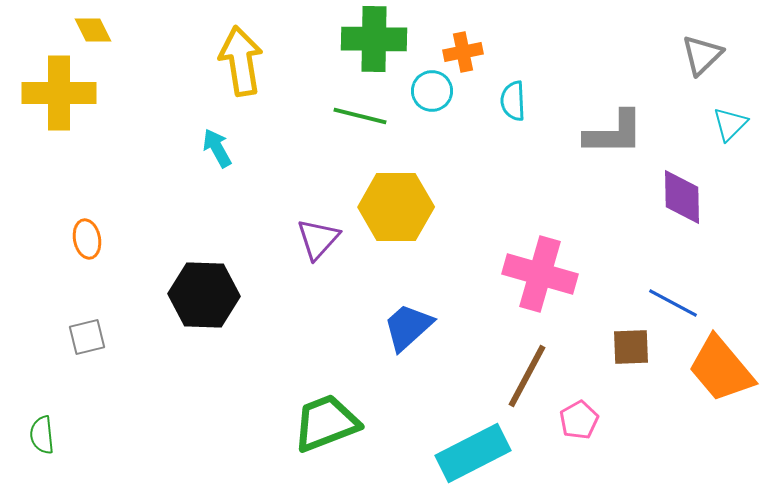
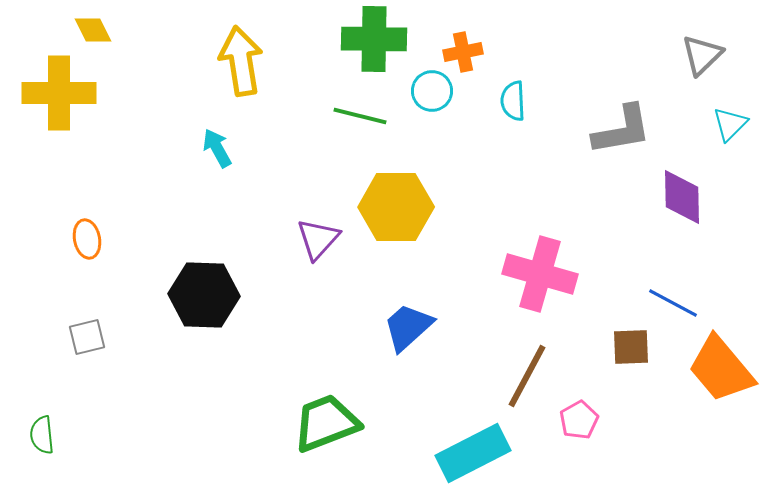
gray L-shape: moved 8 px right, 3 px up; rotated 10 degrees counterclockwise
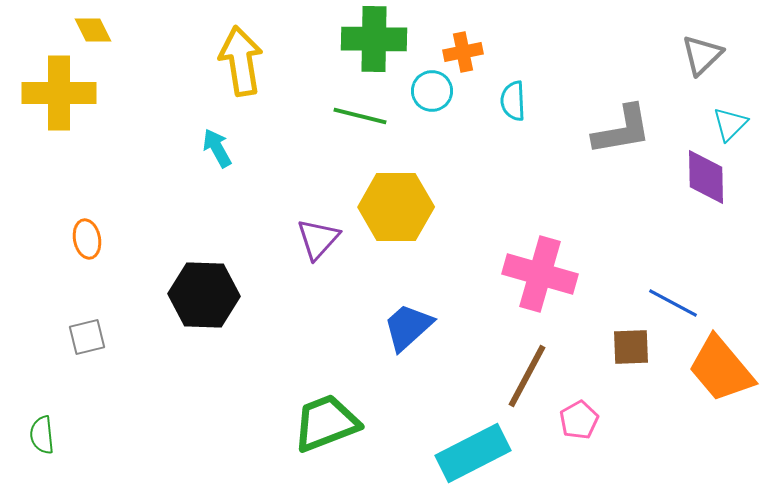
purple diamond: moved 24 px right, 20 px up
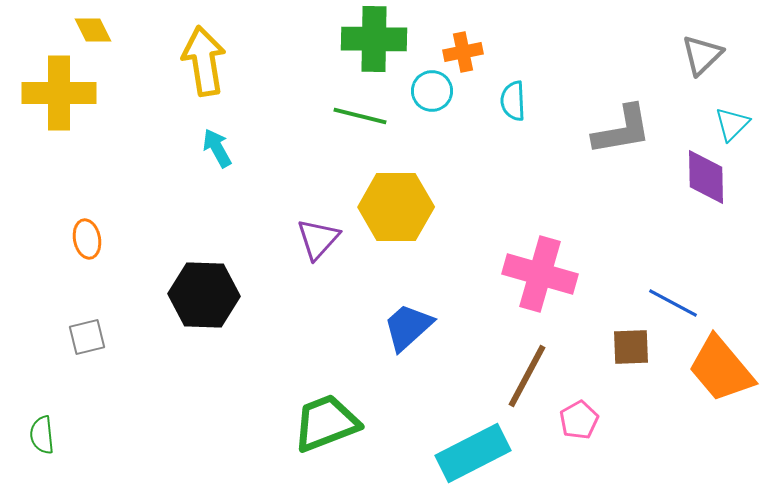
yellow arrow: moved 37 px left
cyan triangle: moved 2 px right
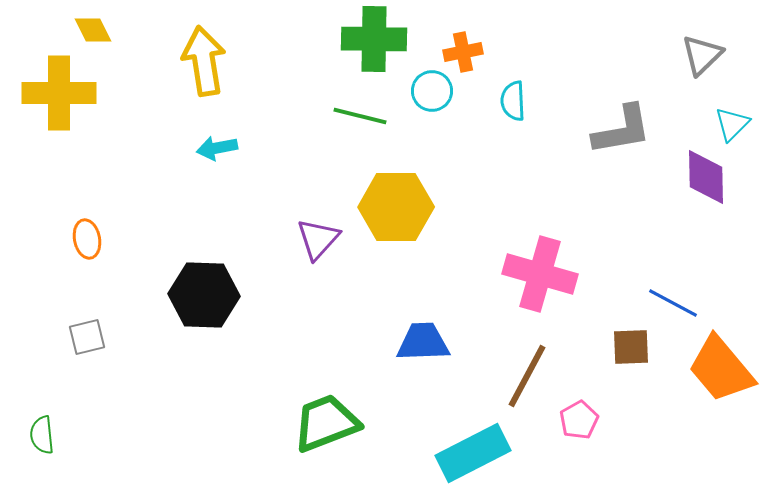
cyan arrow: rotated 72 degrees counterclockwise
blue trapezoid: moved 15 px right, 15 px down; rotated 40 degrees clockwise
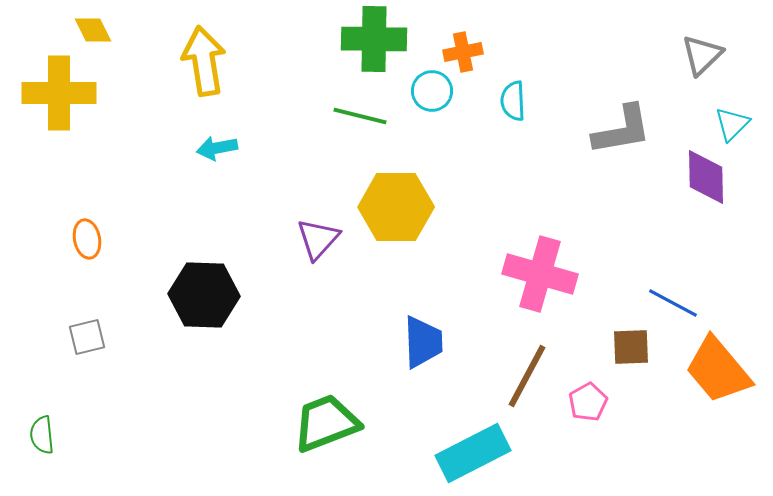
blue trapezoid: rotated 90 degrees clockwise
orange trapezoid: moved 3 px left, 1 px down
pink pentagon: moved 9 px right, 18 px up
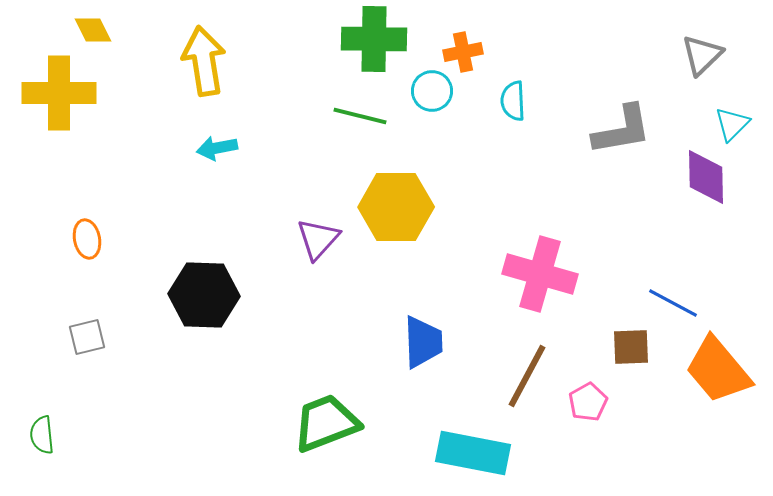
cyan rectangle: rotated 38 degrees clockwise
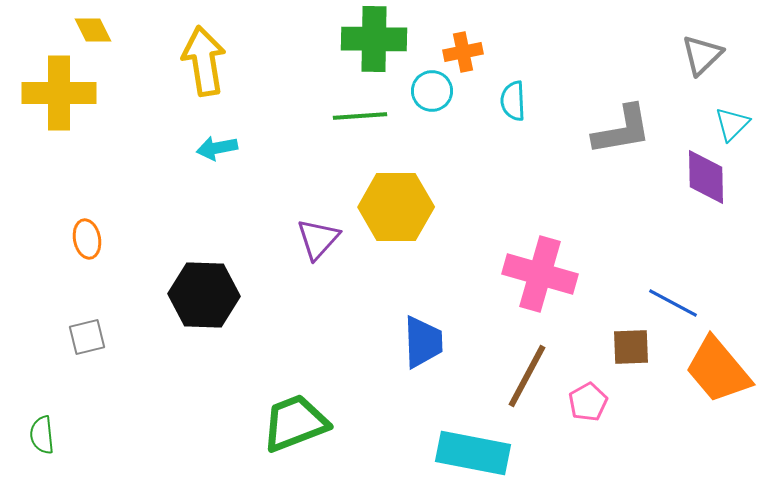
green line: rotated 18 degrees counterclockwise
green trapezoid: moved 31 px left
